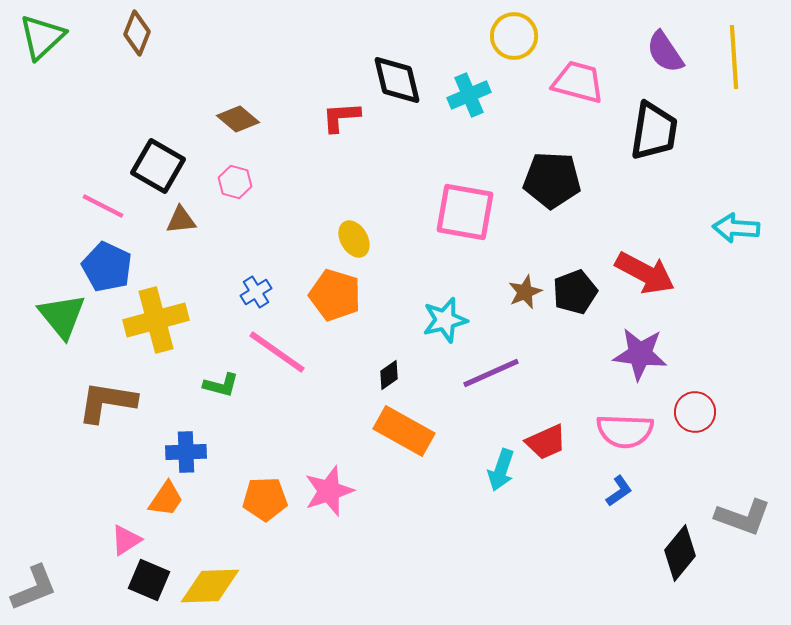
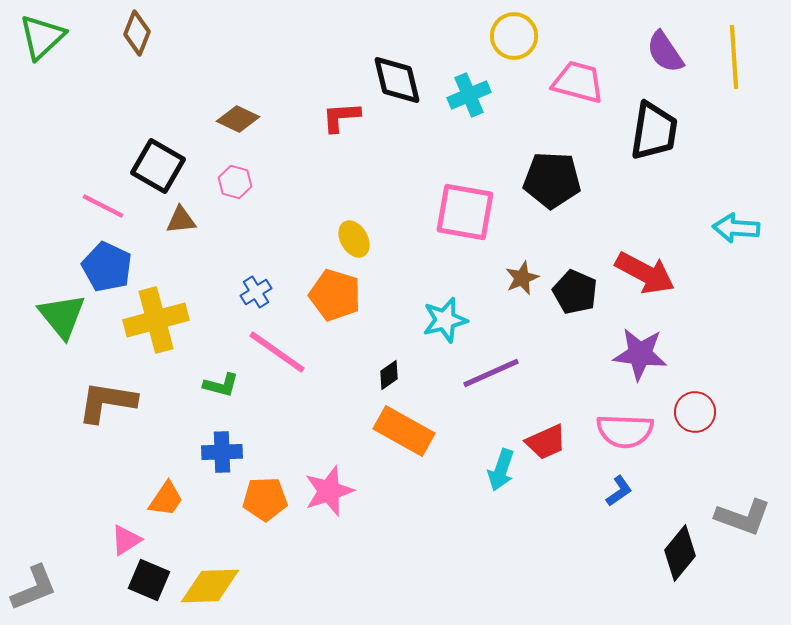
brown diamond at (238, 119): rotated 15 degrees counterclockwise
brown star at (525, 292): moved 3 px left, 14 px up
black pentagon at (575, 292): rotated 27 degrees counterclockwise
blue cross at (186, 452): moved 36 px right
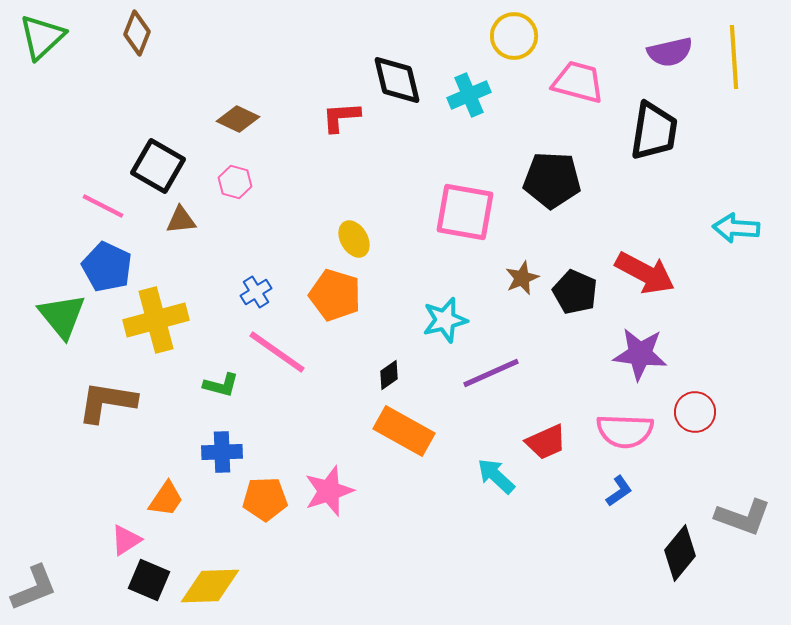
purple semicircle at (665, 52): moved 5 px right; rotated 69 degrees counterclockwise
cyan arrow at (501, 470): moved 5 px left, 6 px down; rotated 114 degrees clockwise
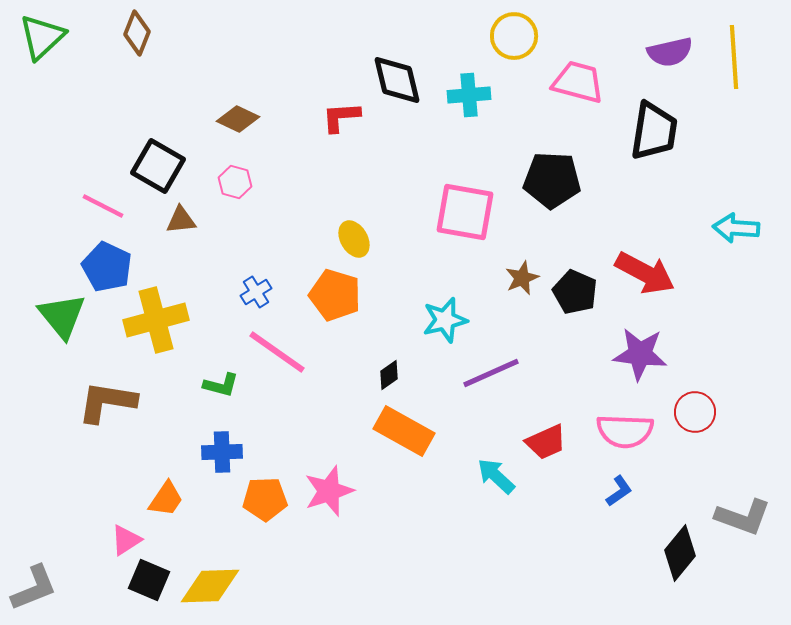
cyan cross at (469, 95): rotated 18 degrees clockwise
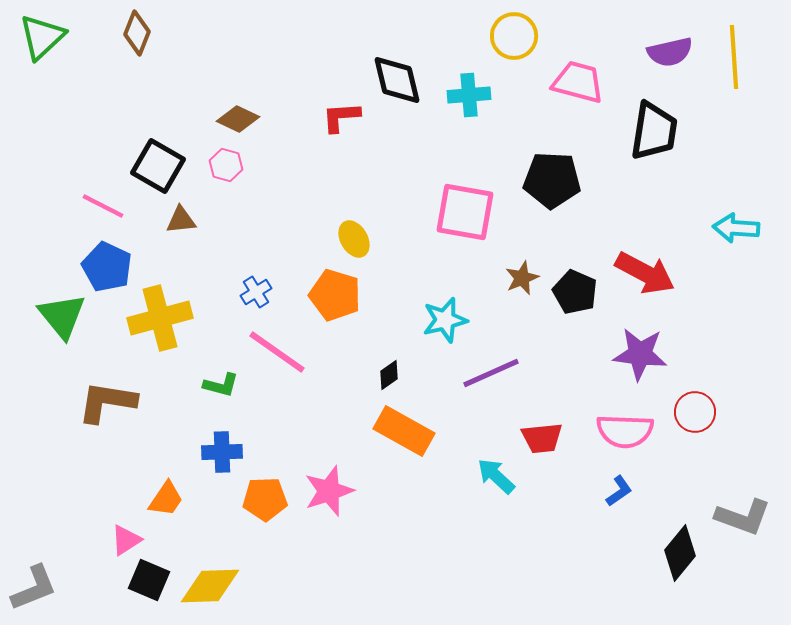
pink hexagon at (235, 182): moved 9 px left, 17 px up
yellow cross at (156, 320): moved 4 px right, 2 px up
red trapezoid at (546, 442): moved 4 px left, 4 px up; rotated 18 degrees clockwise
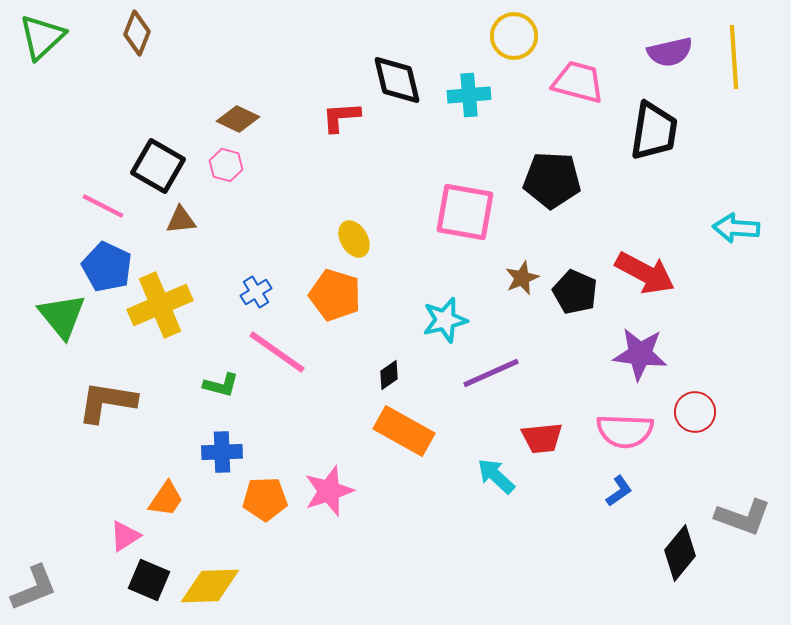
yellow cross at (160, 318): moved 13 px up; rotated 8 degrees counterclockwise
pink triangle at (126, 540): moved 1 px left, 4 px up
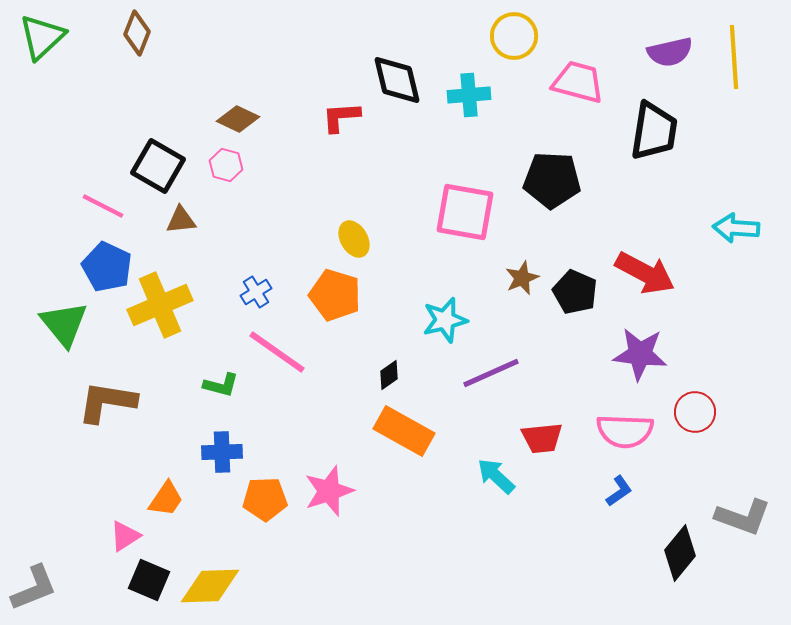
green triangle at (62, 316): moved 2 px right, 8 px down
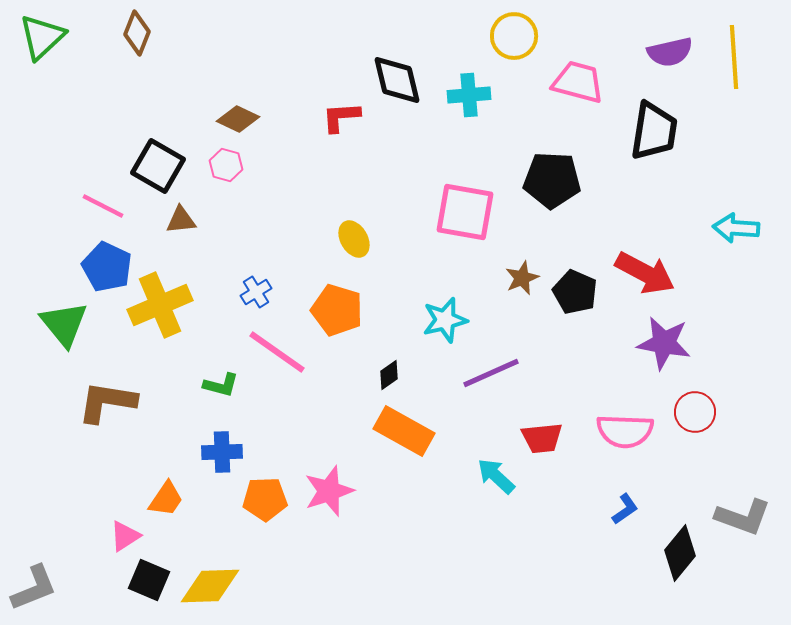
orange pentagon at (335, 295): moved 2 px right, 15 px down
purple star at (640, 354): moved 24 px right, 11 px up; rotated 4 degrees clockwise
blue L-shape at (619, 491): moved 6 px right, 18 px down
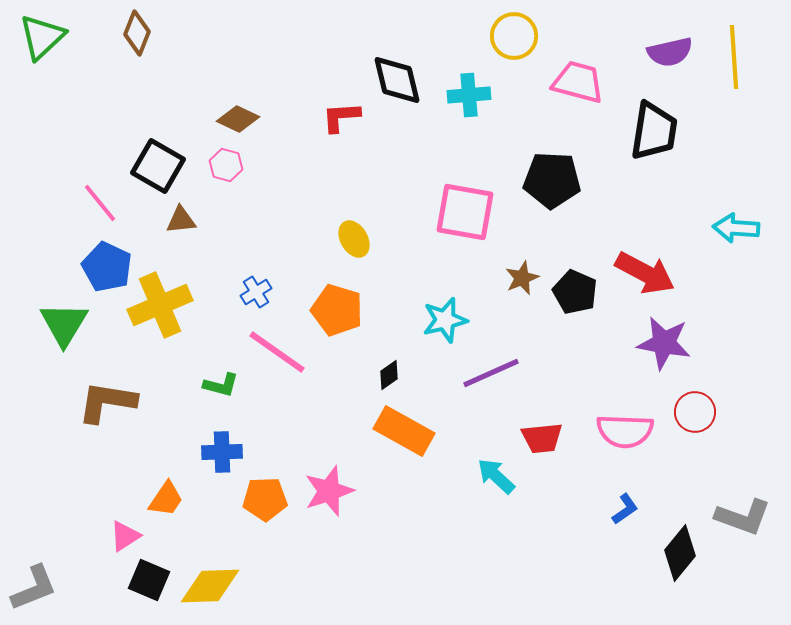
pink line at (103, 206): moved 3 px left, 3 px up; rotated 24 degrees clockwise
green triangle at (64, 324): rotated 10 degrees clockwise
